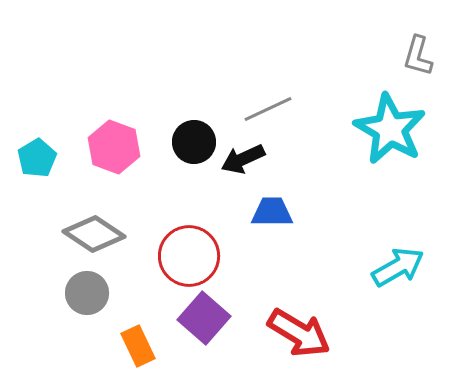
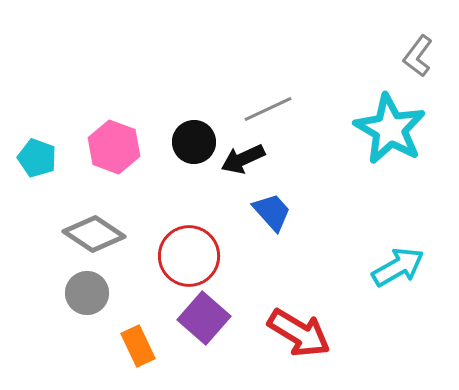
gray L-shape: rotated 21 degrees clockwise
cyan pentagon: rotated 21 degrees counterclockwise
blue trapezoid: rotated 48 degrees clockwise
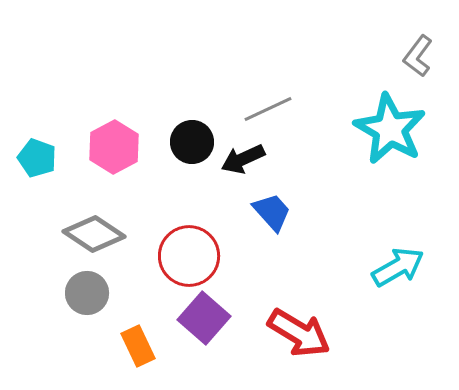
black circle: moved 2 px left
pink hexagon: rotated 12 degrees clockwise
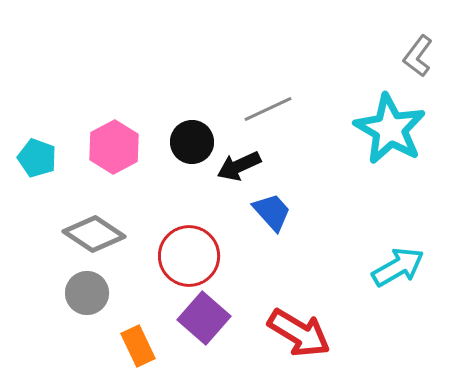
black arrow: moved 4 px left, 7 px down
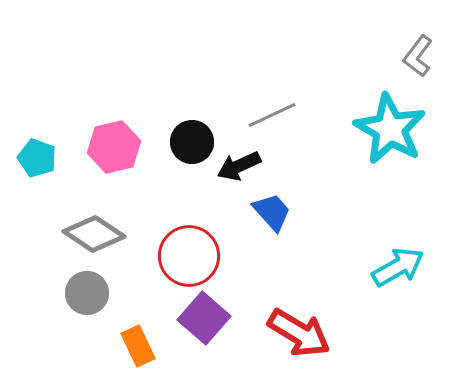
gray line: moved 4 px right, 6 px down
pink hexagon: rotated 15 degrees clockwise
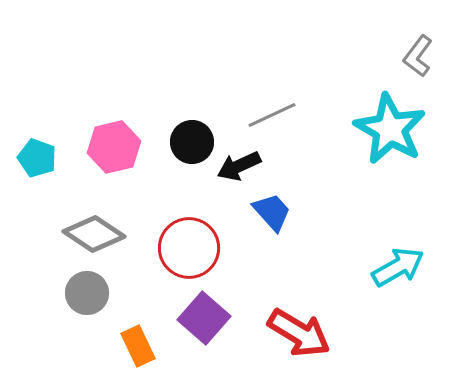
red circle: moved 8 px up
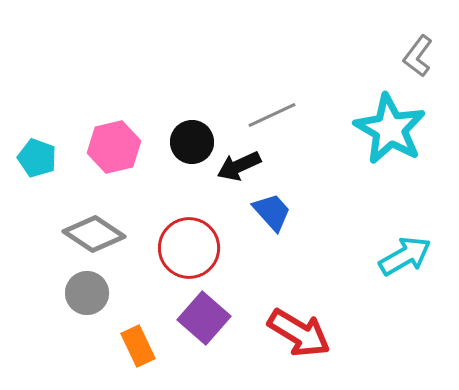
cyan arrow: moved 7 px right, 11 px up
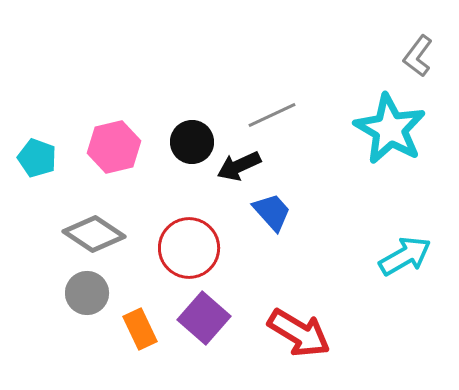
orange rectangle: moved 2 px right, 17 px up
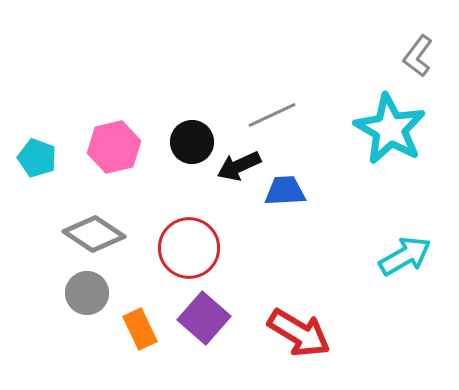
blue trapezoid: moved 13 px right, 21 px up; rotated 51 degrees counterclockwise
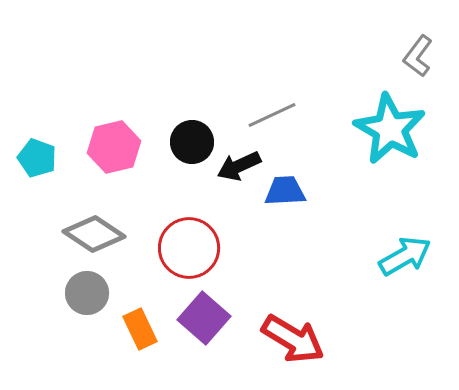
red arrow: moved 6 px left, 6 px down
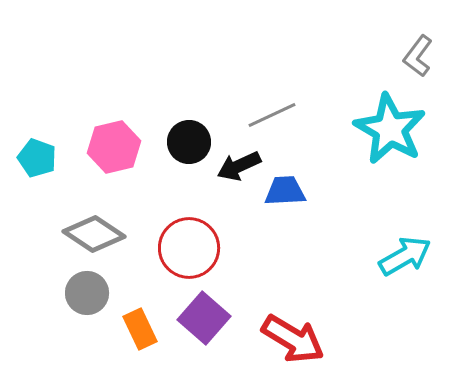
black circle: moved 3 px left
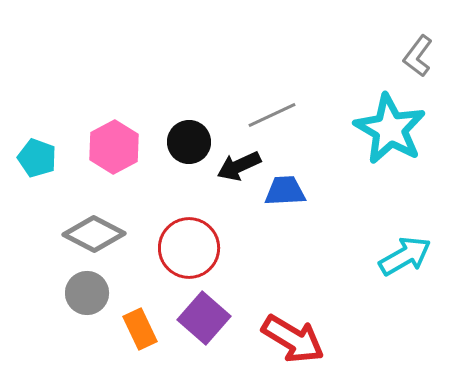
pink hexagon: rotated 15 degrees counterclockwise
gray diamond: rotated 6 degrees counterclockwise
